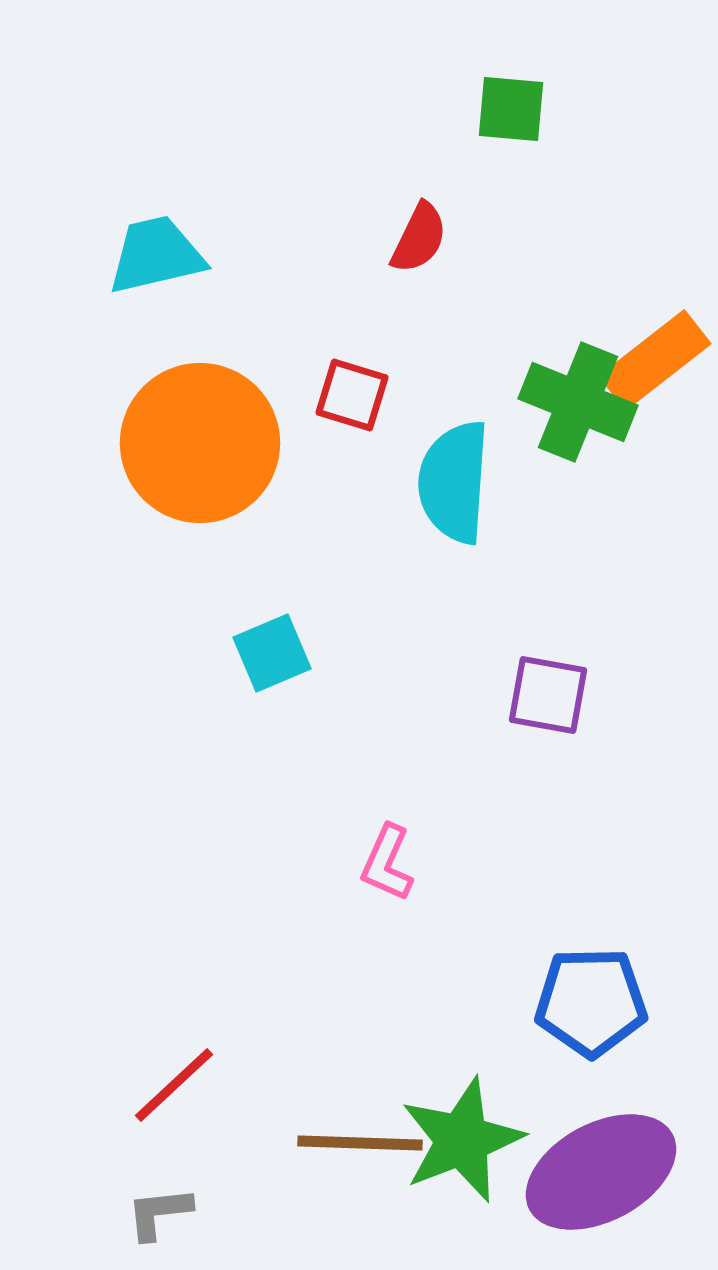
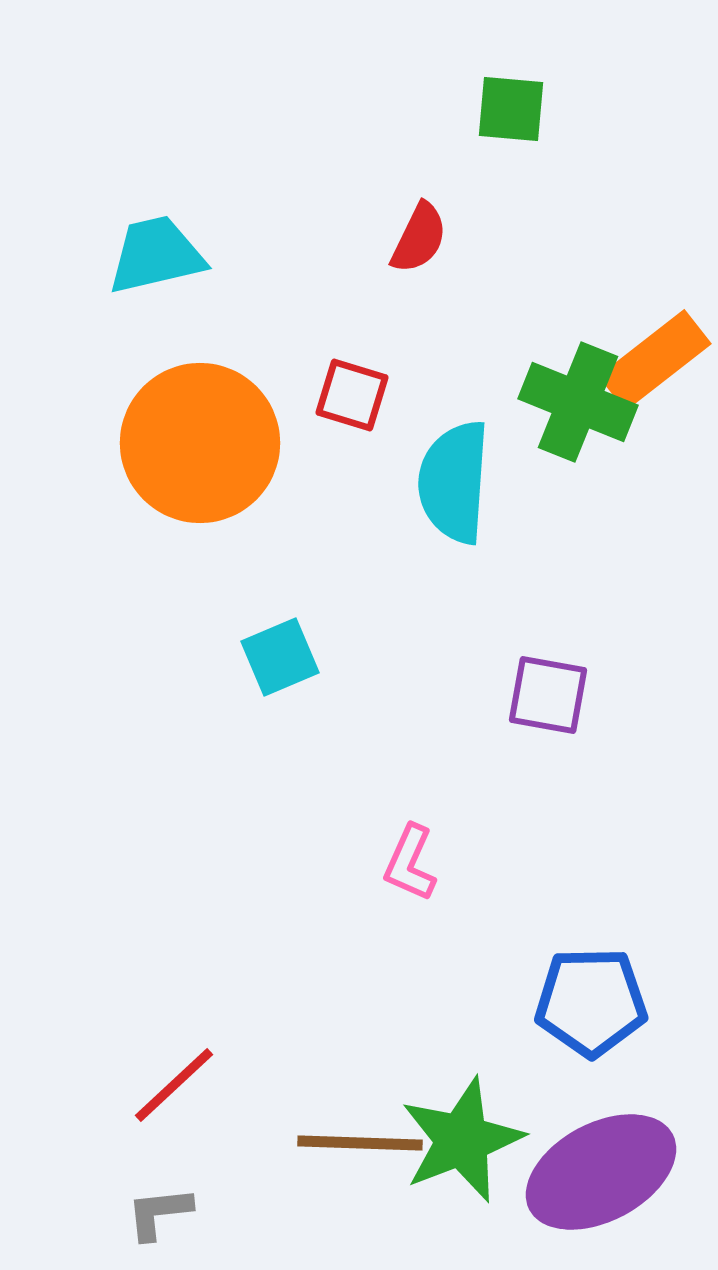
cyan square: moved 8 px right, 4 px down
pink L-shape: moved 23 px right
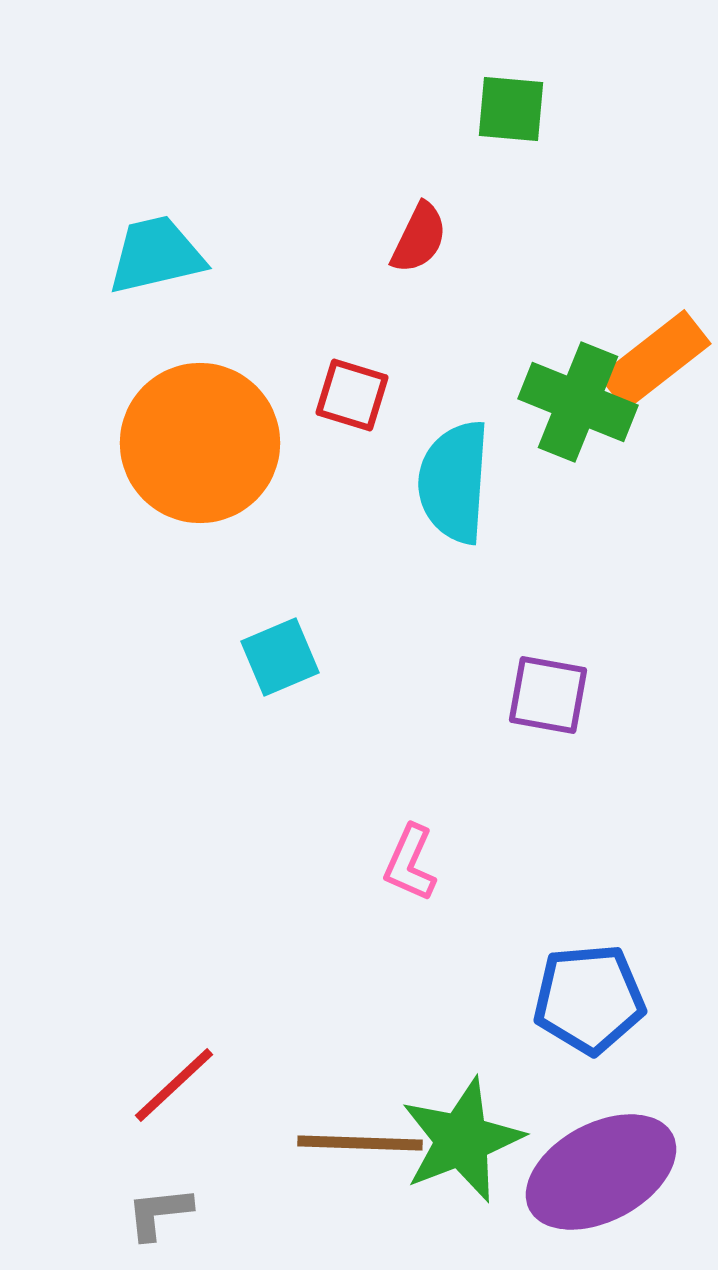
blue pentagon: moved 2 px left, 3 px up; rotated 4 degrees counterclockwise
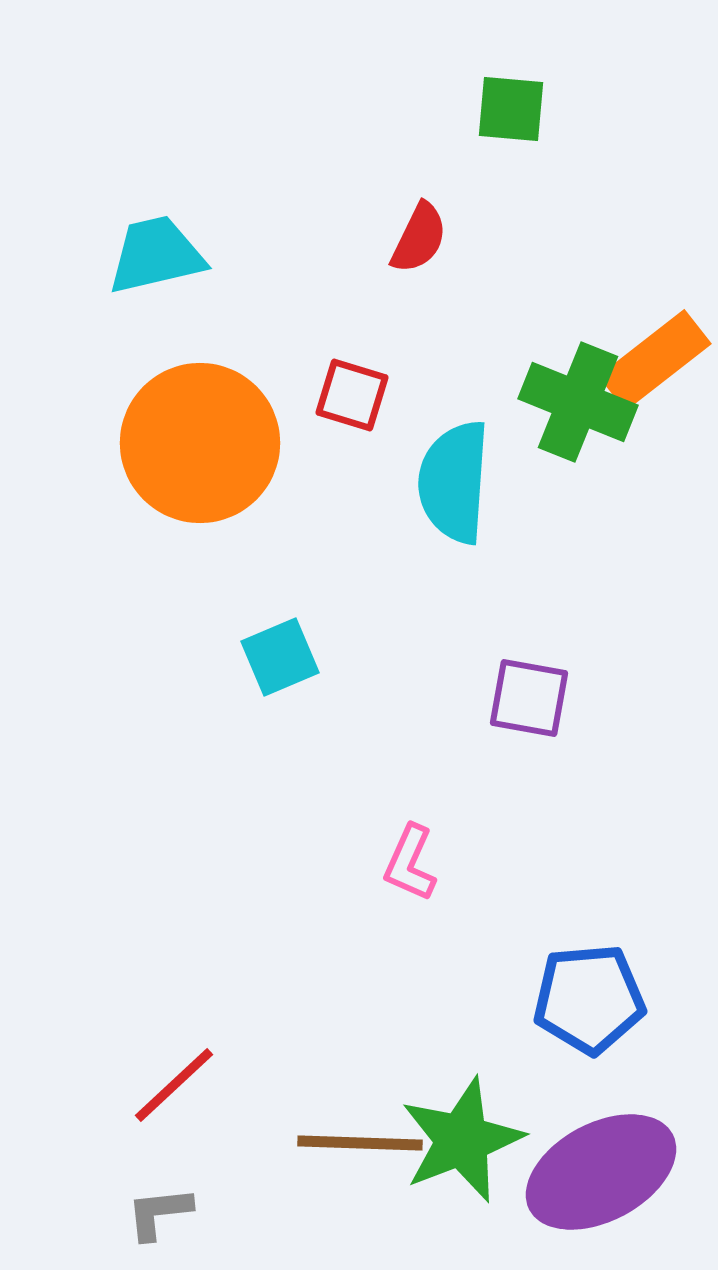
purple square: moved 19 px left, 3 px down
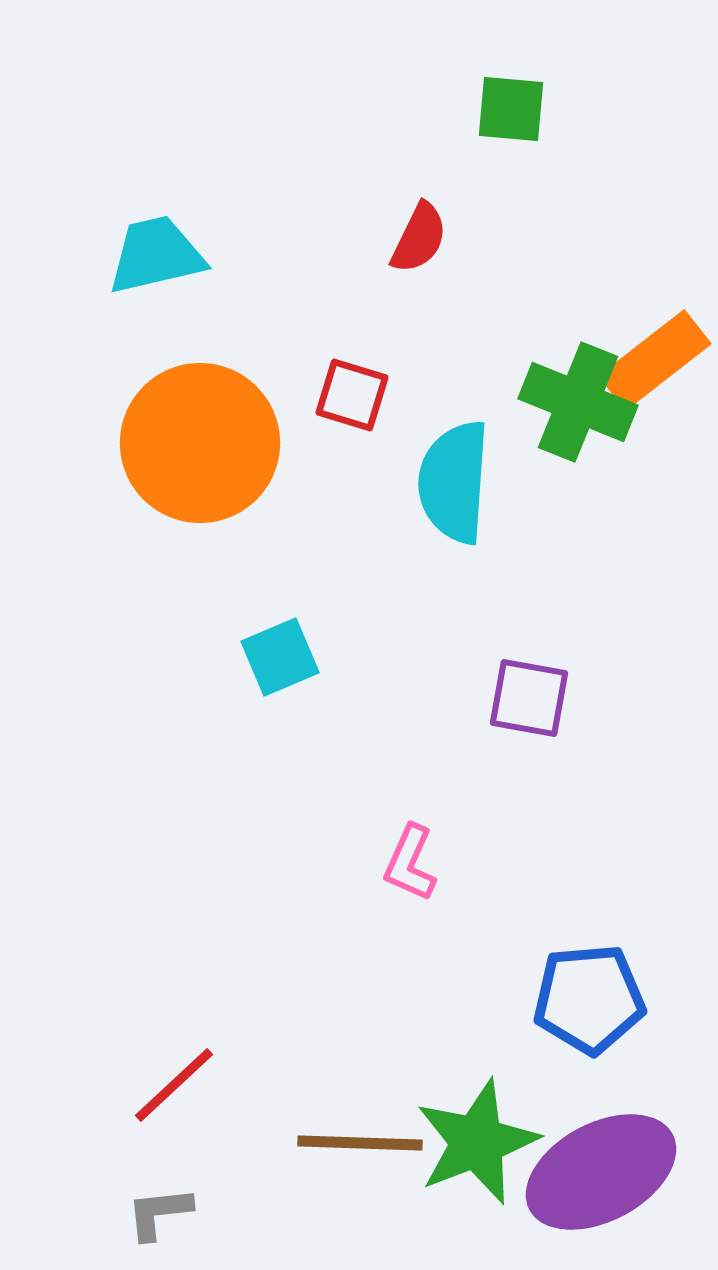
green star: moved 15 px right, 2 px down
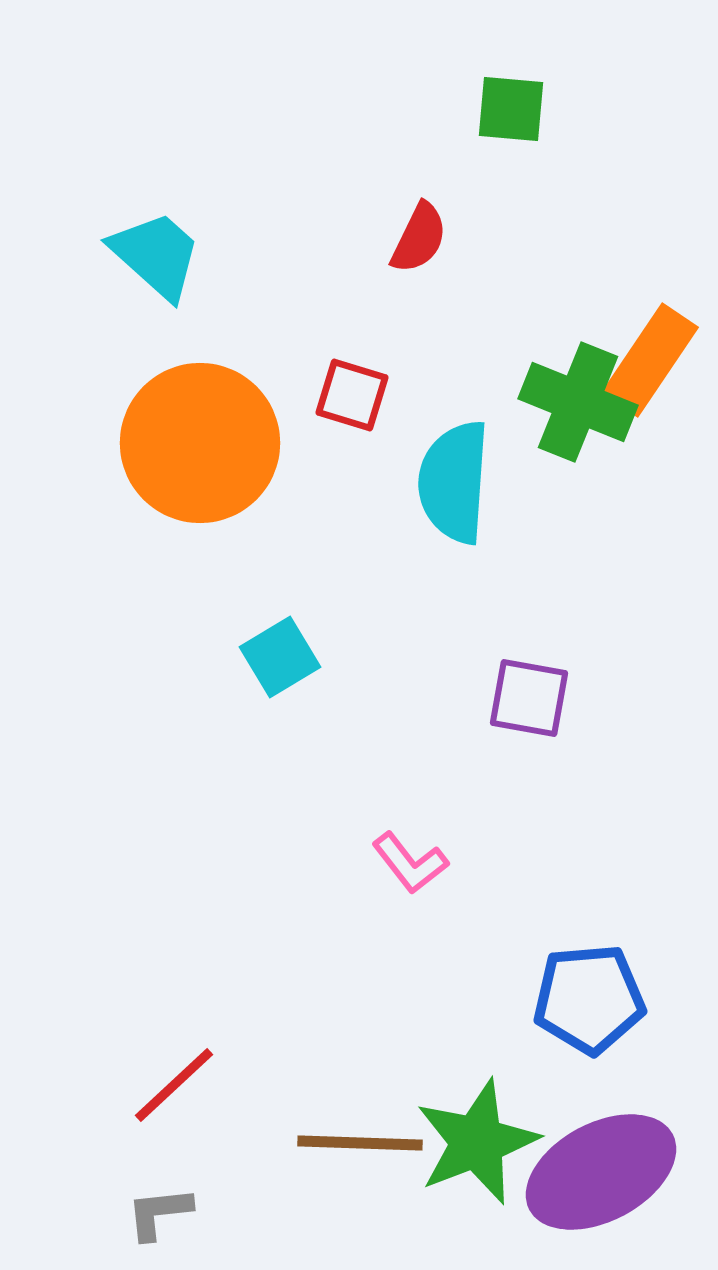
cyan trapezoid: rotated 55 degrees clockwise
orange rectangle: moved 5 px left; rotated 18 degrees counterclockwise
cyan square: rotated 8 degrees counterclockwise
pink L-shape: rotated 62 degrees counterclockwise
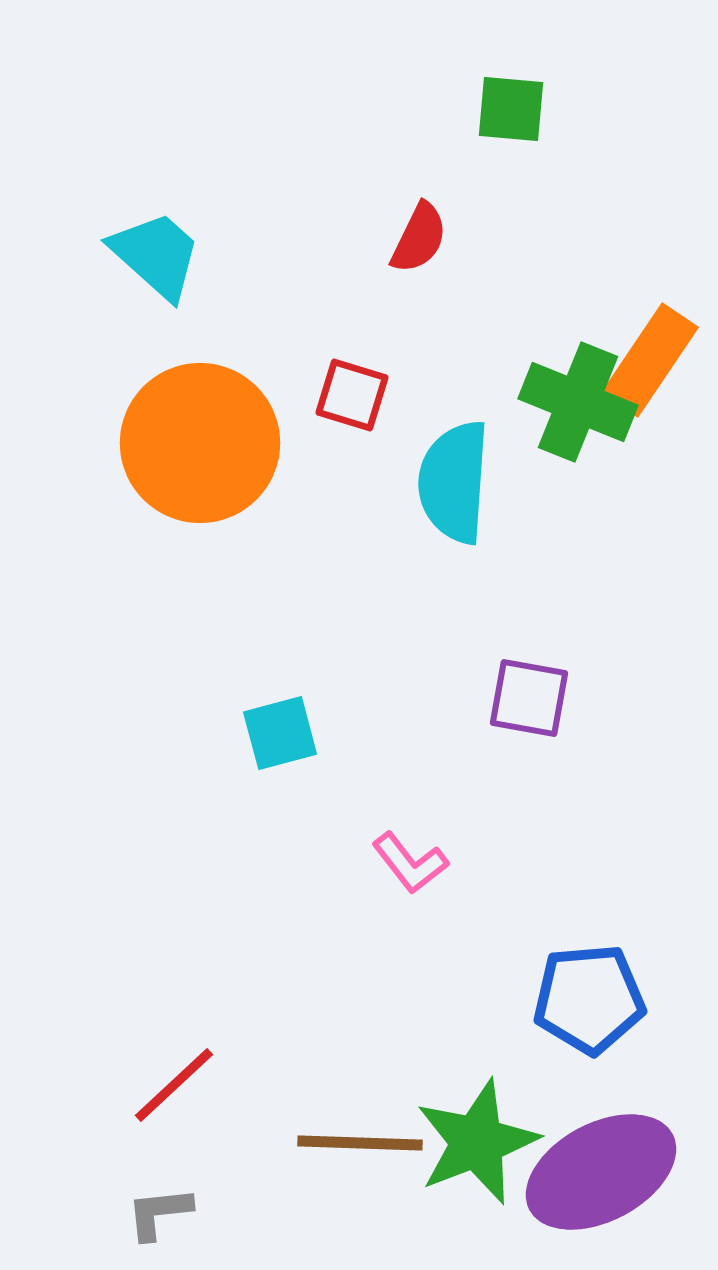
cyan square: moved 76 px down; rotated 16 degrees clockwise
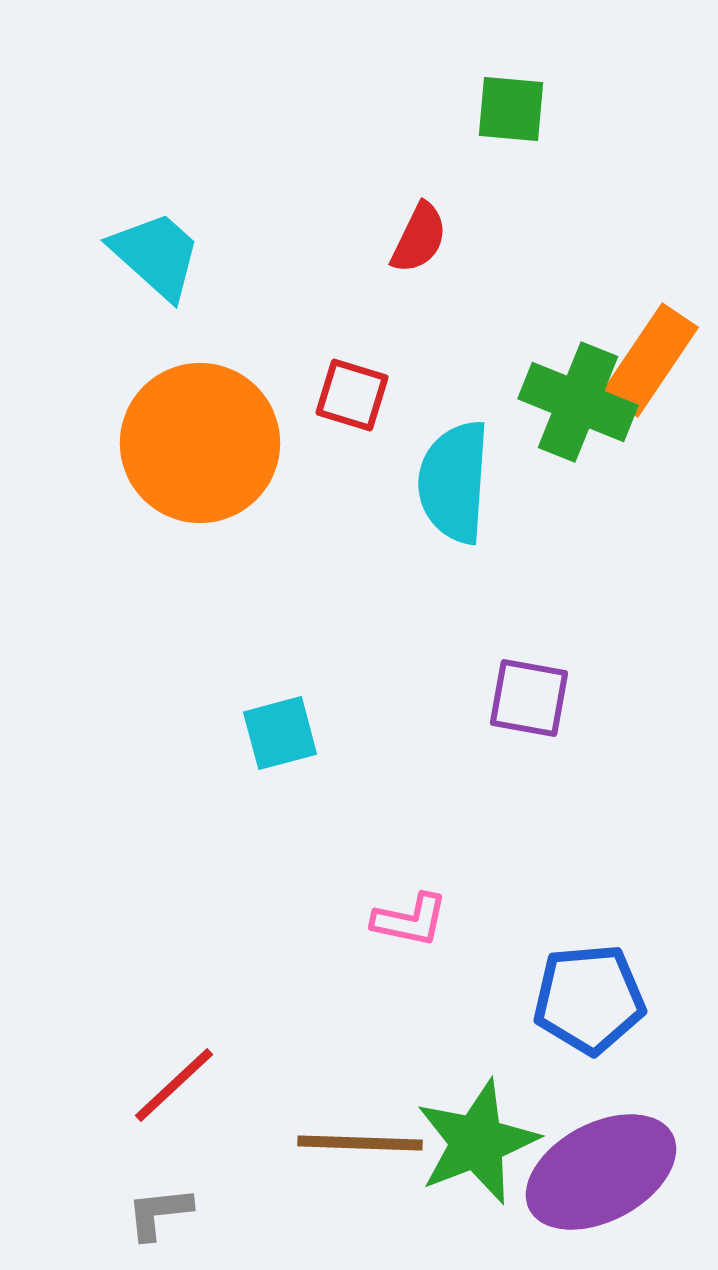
pink L-shape: moved 57 px down; rotated 40 degrees counterclockwise
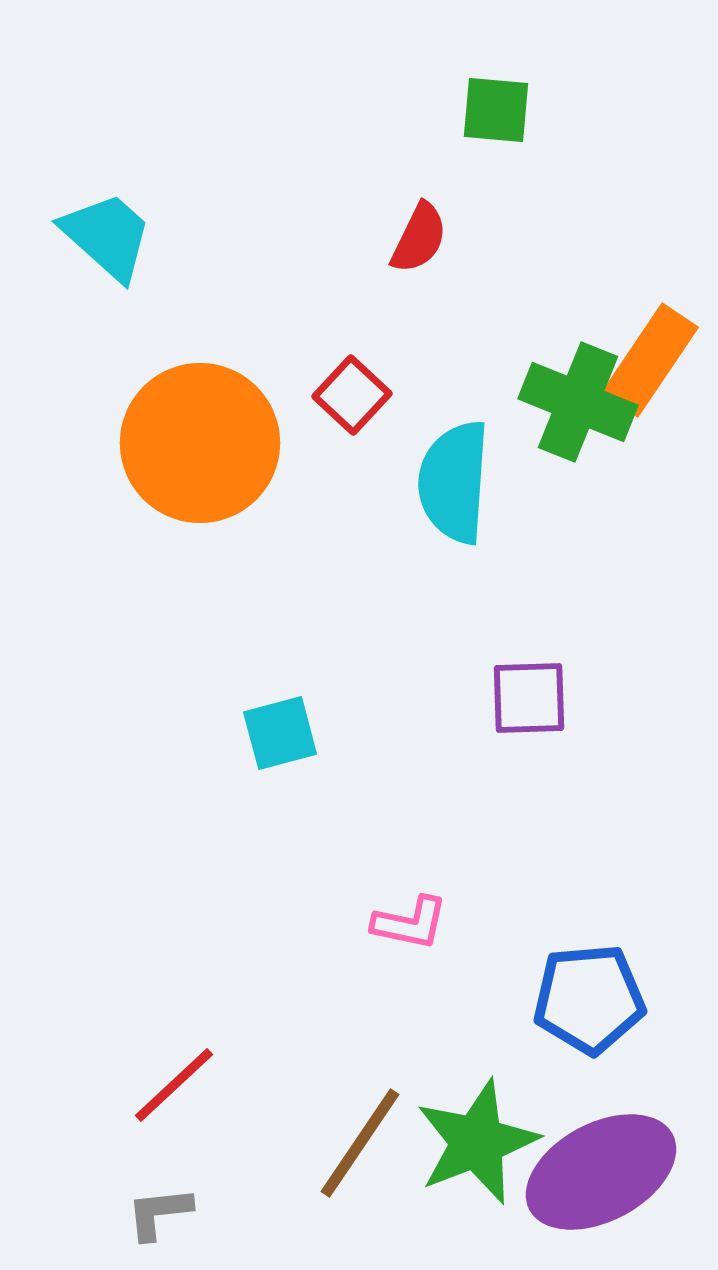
green square: moved 15 px left, 1 px down
cyan trapezoid: moved 49 px left, 19 px up
red square: rotated 26 degrees clockwise
purple square: rotated 12 degrees counterclockwise
pink L-shape: moved 3 px down
brown line: rotated 58 degrees counterclockwise
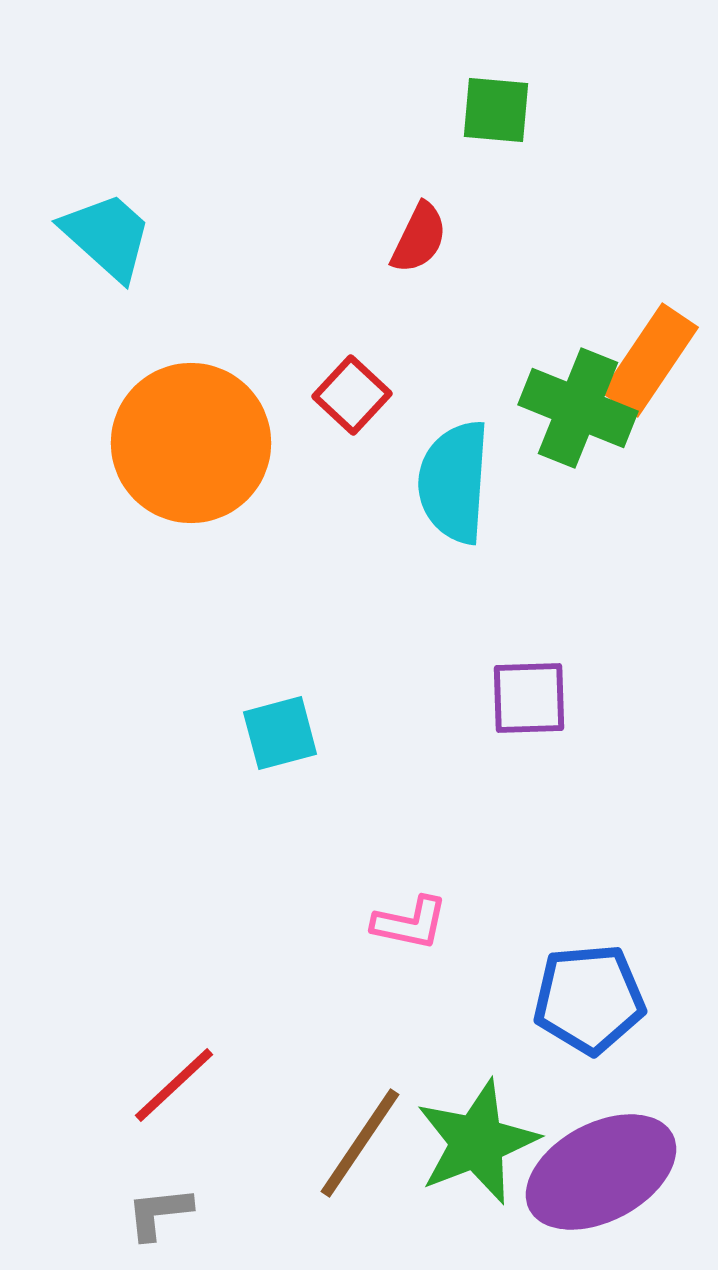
green cross: moved 6 px down
orange circle: moved 9 px left
